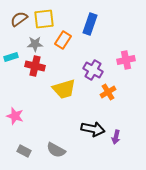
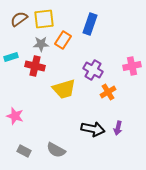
gray star: moved 6 px right
pink cross: moved 6 px right, 6 px down
purple arrow: moved 2 px right, 9 px up
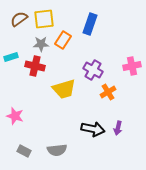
gray semicircle: moved 1 px right; rotated 36 degrees counterclockwise
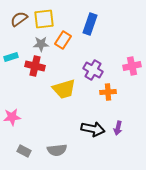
orange cross: rotated 28 degrees clockwise
pink star: moved 3 px left, 1 px down; rotated 24 degrees counterclockwise
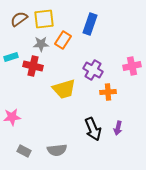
red cross: moved 2 px left
black arrow: rotated 55 degrees clockwise
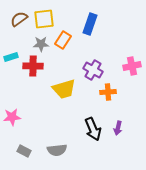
red cross: rotated 12 degrees counterclockwise
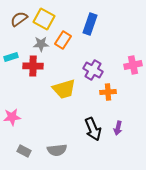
yellow square: rotated 35 degrees clockwise
pink cross: moved 1 px right, 1 px up
